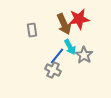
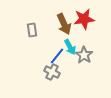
red star: moved 5 px right
gray cross: moved 1 px left, 2 px down
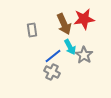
blue line: moved 4 px left; rotated 12 degrees clockwise
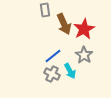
red star: moved 10 px down; rotated 20 degrees counterclockwise
gray rectangle: moved 13 px right, 20 px up
cyan arrow: moved 24 px down
gray cross: moved 2 px down
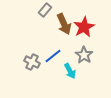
gray rectangle: rotated 48 degrees clockwise
red star: moved 2 px up
gray cross: moved 20 px left, 12 px up
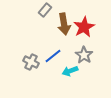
brown arrow: rotated 15 degrees clockwise
gray cross: moved 1 px left
cyan arrow: rotated 98 degrees clockwise
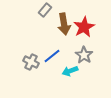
blue line: moved 1 px left
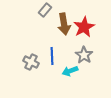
blue line: rotated 54 degrees counterclockwise
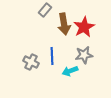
gray star: rotated 30 degrees clockwise
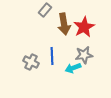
cyan arrow: moved 3 px right, 3 px up
